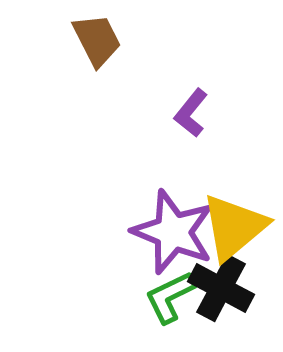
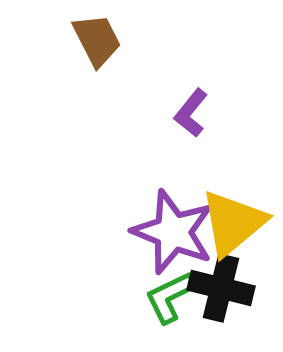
yellow triangle: moved 1 px left, 4 px up
black cross: rotated 14 degrees counterclockwise
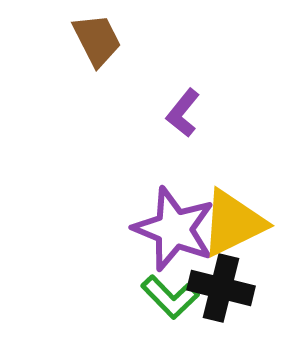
purple L-shape: moved 8 px left
yellow triangle: rotated 14 degrees clockwise
purple star: moved 1 px right, 3 px up
green L-shape: rotated 108 degrees counterclockwise
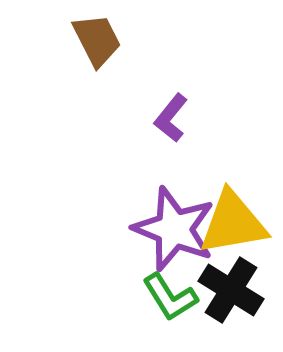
purple L-shape: moved 12 px left, 5 px down
yellow triangle: rotated 16 degrees clockwise
black cross: moved 10 px right, 2 px down; rotated 18 degrees clockwise
green L-shape: rotated 12 degrees clockwise
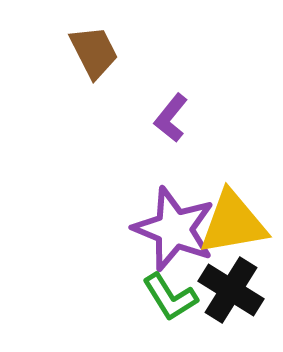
brown trapezoid: moved 3 px left, 12 px down
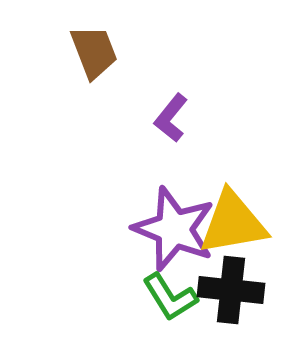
brown trapezoid: rotated 6 degrees clockwise
black cross: rotated 26 degrees counterclockwise
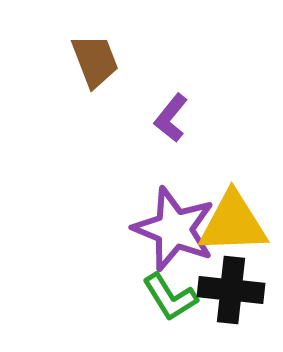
brown trapezoid: moved 1 px right, 9 px down
yellow triangle: rotated 8 degrees clockwise
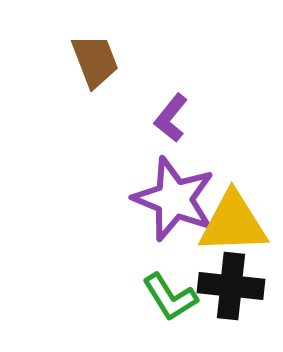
purple star: moved 30 px up
black cross: moved 4 px up
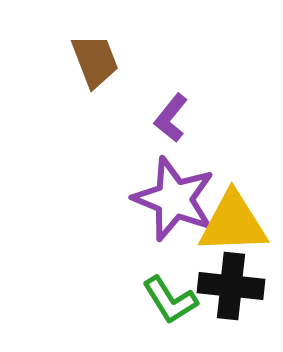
green L-shape: moved 3 px down
